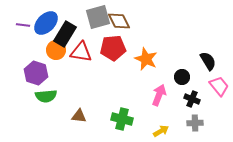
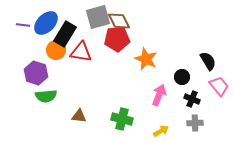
red pentagon: moved 4 px right, 9 px up
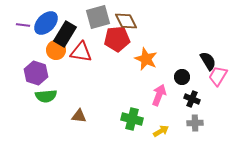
brown diamond: moved 7 px right
pink trapezoid: moved 1 px left, 10 px up; rotated 110 degrees counterclockwise
green cross: moved 10 px right
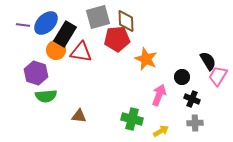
brown diamond: rotated 25 degrees clockwise
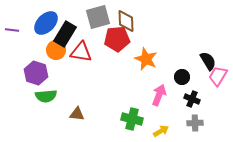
purple line: moved 11 px left, 5 px down
brown triangle: moved 2 px left, 2 px up
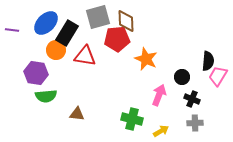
black rectangle: moved 2 px right, 1 px up
red triangle: moved 4 px right, 4 px down
black semicircle: rotated 36 degrees clockwise
purple hexagon: rotated 10 degrees counterclockwise
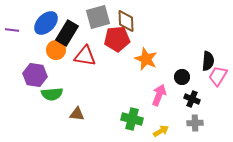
purple hexagon: moved 1 px left, 2 px down
green semicircle: moved 6 px right, 2 px up
